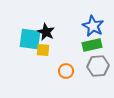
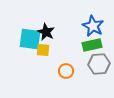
gray hexagon: moved 1 px right, 2 px up
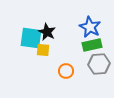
blue star: moved 3 px left, 1 px down
black star: moved 1 px right
cyan square: moved 1 px right, 1 px up
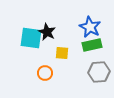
yellow square: moved 19 px right, 3 px down
gray hexagon: moved 8 px down
orange circle: moved 21 px left, 2 px down
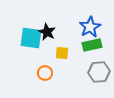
blue star: rotated 15 degrees clockwise
